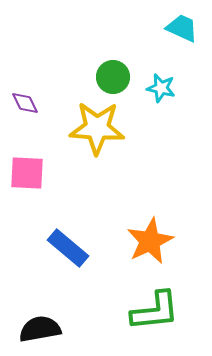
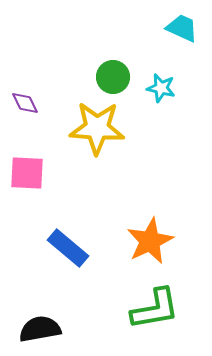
green L-shape: moved 2 px up; rotated 4 degrees counterclockwise
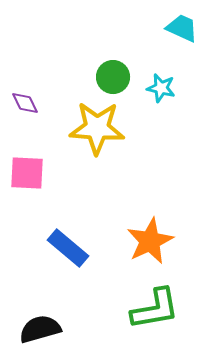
black semicircle: rotated 6 degrees counterclockwise
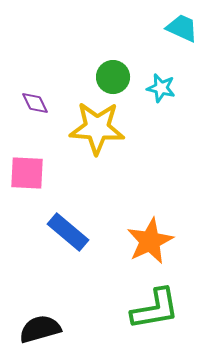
purple diamond: moved 10 px right
blue rectangle: moved 16 px up
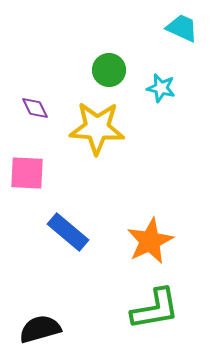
green circle: moved 4 px left, 7 px up
purple diamond: moved 5 px down
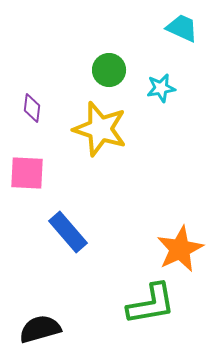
cyan star: rotated 24 degrees counterclockwise
purple diamond: moved 3 px left; rotated 32 degrees clockwise
yellow star: moved 3 px right, 1 px down; rotated 14 degrees clockwise
blue rectangle: rotated 9 degrees clockwise
orange star: moved 30 px right, 8 px down
green L-shape: moved 4 px left, 5 px up
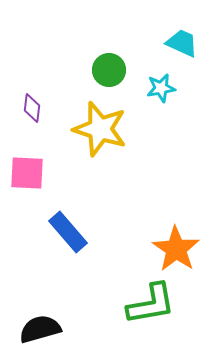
cyan trapezoid: moved 15 px down
orange star: moved 4 px left; rotated 12 degrees counterclockwise
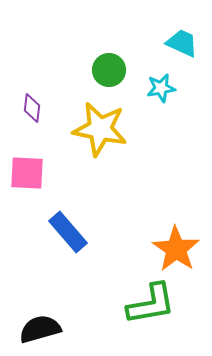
yellow star: rotated 6 degrees counterclockwise
